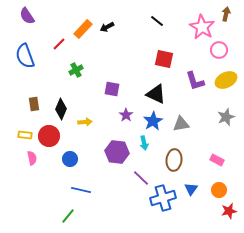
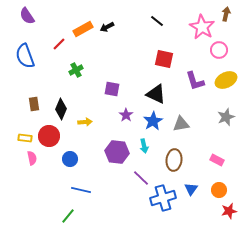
orange rectangle: rotated 18 degrees clockwise
yellow rectangle: moved 3 px down
cyan arrow: moved 3 px down
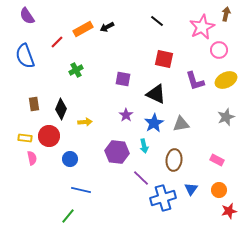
pink star: rotated 15 degrees clockwise
red line: moved 2 px left, 2 px up
purple square: moved 11 px right, 10 px up
blue star: moved 1 px right, 2 px down
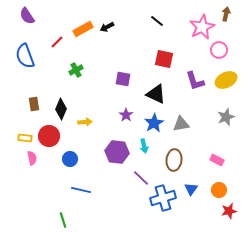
green line: moved 5 px left, 4 px down; rotated 56 degrees counterclockwise
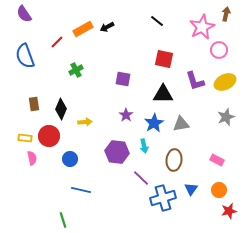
purple semicircle: moved 3 px left, 2 px up
yellow ellipse: moved 1 px left, 2 px down
black triangle: moved 7 px right; rotated 25 degrees counterclockwise
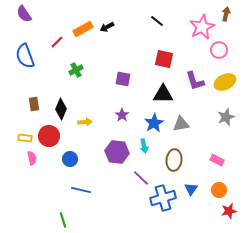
purple star: moved 4 px left
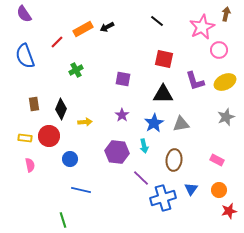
pink semicircle: moved 2 px left, 7 px down
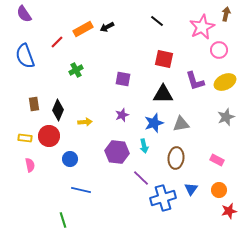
black diamond: moved 3 px left, 1 px down
purple star: rotated 16 degrees clockwise
blue star: rotated 12 degrees clockwise
brown ellipse: moved 2 px right, 2 px up
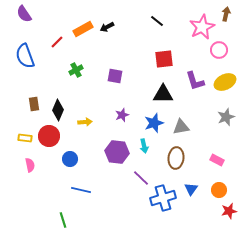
red square: rotated 18 degrees counterclockwise
purple square: moved 8 px left, 3 px up
gray triangle: moved 3 px down
